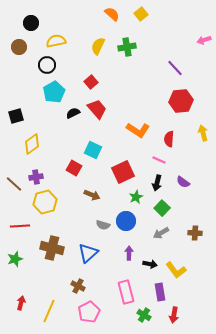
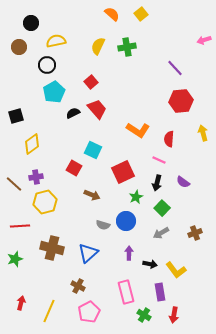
brown cross at (195, 233): rotated 24 degrees counterclockwise
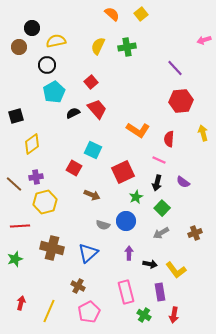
black circle at (31, 23): moved 1 px right, 5 px down
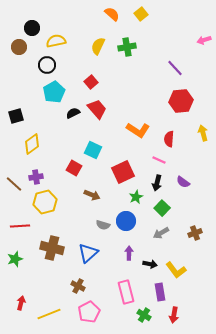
yellow line at (49, 311): moved 3 px down; rotated 45 degrees clockwise
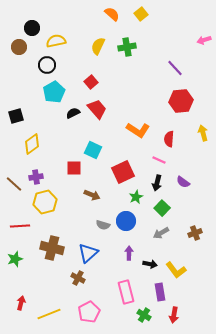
red square at (74, 168): rotated 28 degrees counterclockwise
brown cross at (78, 286): moved 8 px up
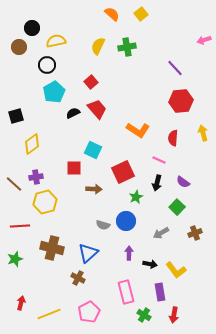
red semicircle at (169, 139): moved 4 px right, 1 px up
brown arrow at (92, 195): moved 2 px right, 6 px up; rotated 21 degrees counterclockwise
green square at (162, 208): moved 15 px right, 1 px up
